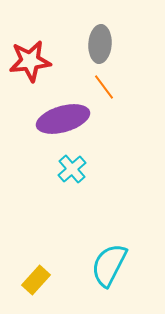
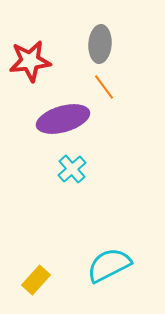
cyan semicircle: rotated 36 degrees clockwise
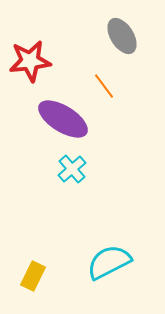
gray ellipse: moved 22 px right, 8 px up; rotated 36 degrees counterclockwise
orange line: moved 1 px up
purple ellipse: rotated 48 degrees clockwise
cyan semicircle: moved 3 px up
yellow rectangle: moved 3 px left, 4 px up; rotated 16 degrees counterclockwise
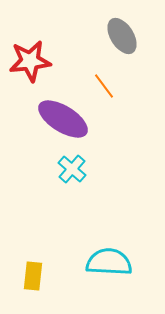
cyan cross: rotated 8 degrees counterclockwise
cyan semicircle: rotated 30 degrees clockwise
yellow rectangle: rotated 20 degrees counterclockwise
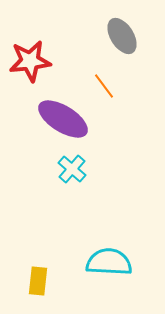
yellow rectangle: moved 5 px right, 5 px down
